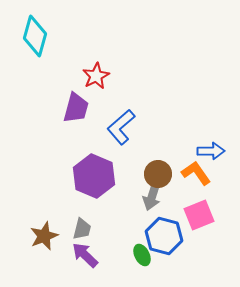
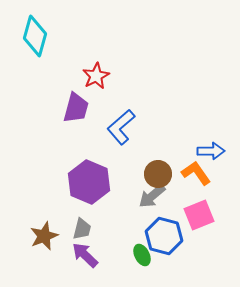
purple hexagon: moved 5 px left, 6 px down
gray arrow: rotated 32 degrees clockwise
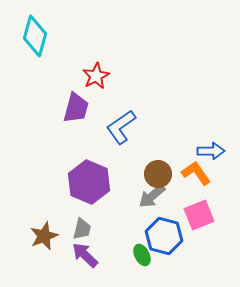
blue L-shape: rotated 6 degrees clockwise
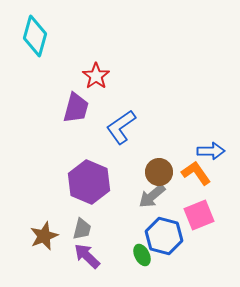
red star: rotated 8 degrees counterclockwise
brown circle: moved 1 px right, 2 px up
purple arrow: moved 2 px right, 1 px down
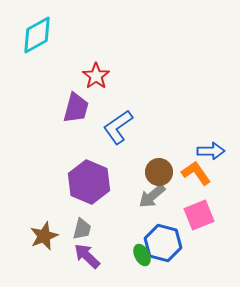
cyan diamond: moved 2 px right, 1 px up; rotated 45 degrees clockwise
blue L-shape: moved 3 px left
blue hexagon: moved 1 px left, 7 px down
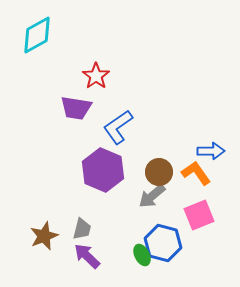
purple trapezoid: rotated 84 degrees clockwise
purple hexagon: moved 14 px right, 12 px up
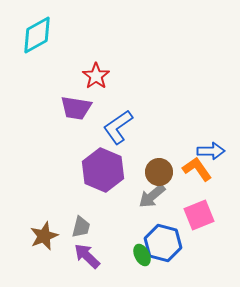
orange L-shape: moved 1 px right, 4 px up
gray trapezoid: moved 1 px left, 2 px up
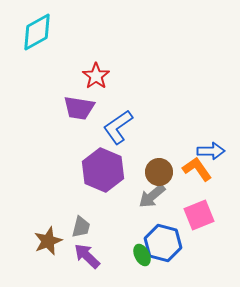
cyan diamond: moved 3 px up
purple trapezoid: moved 3 px right
brown star: moved 4 px right, 5 px down
